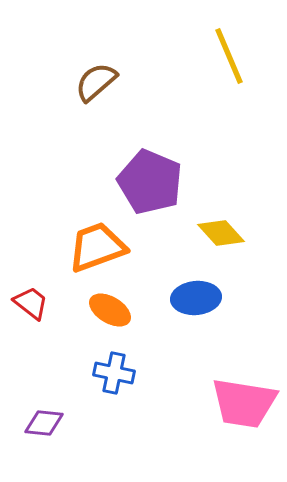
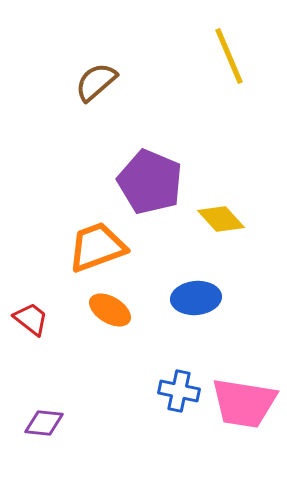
yellow diamond: moved 14 px up
red trapezoid: moved 16 px down
blue cross: moved 65 px right, 18 px down
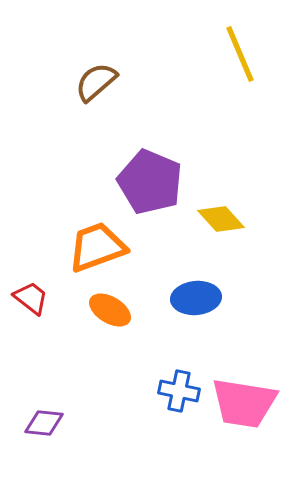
yellow line: moved 11 px right, 2 px up
red trapezoid: moved 21 px up
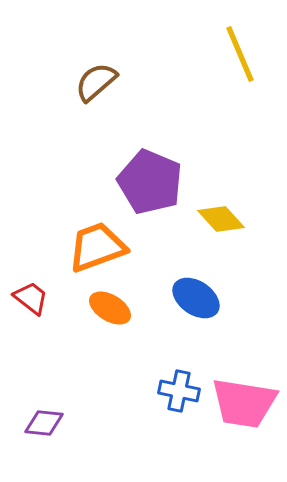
blue ellipse: rotated 39 degrees clockwise
orange ellipse: moved 2 px up
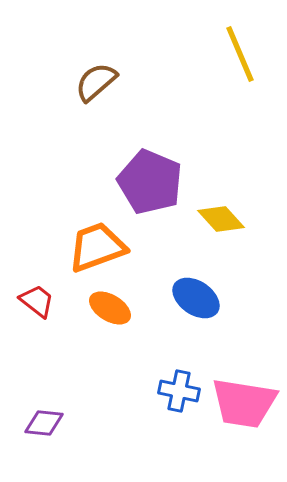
red trapezoid: moved 6 px right, 3 px down
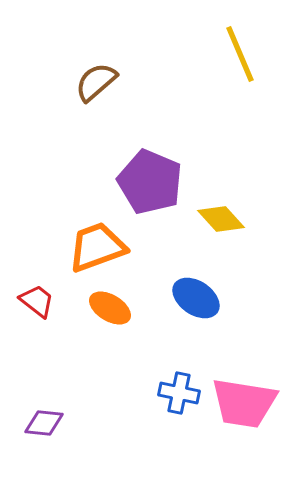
blue cross: moved 2 px down
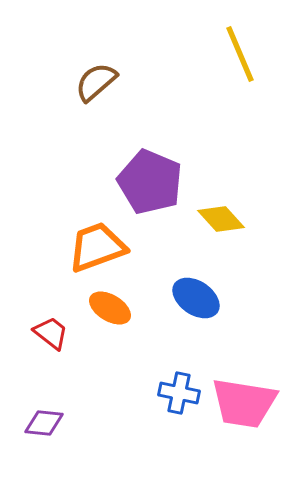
red trapezoid: moved 14 px right, 32 px down
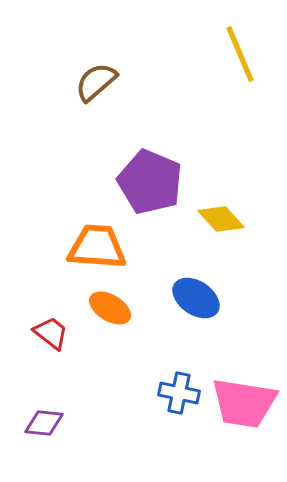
orange trapezoid: rotated 24 degrees clockwise
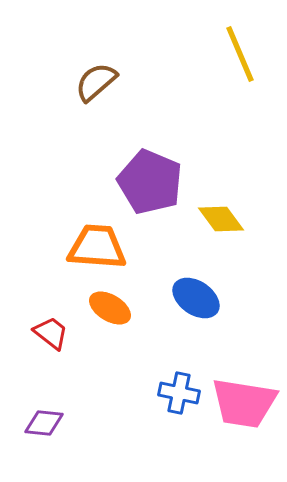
yellow diamond: rotated 6 degrees clockwise
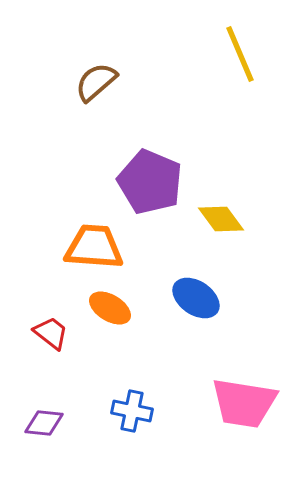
orange trapezoid: moved 3 px left
blue cross: moved 47 px left, 18 px down
